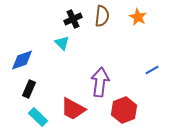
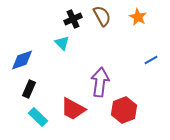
brown semicircle: rotated 35 degrees counterclockwise
blue line: moved 1 px left, 10 px up
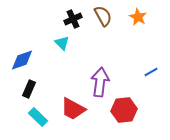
brown semicircle: moved 1 px right
blue line: moved 12 px down
red hexagon: rotated 15 degrees clockwise
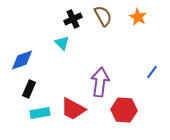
blue line: moved 1 px right; rotated 24 degrees counterclockwise
red hexagon: rotated 10 degrees clockwise
cyan rectangle: moved 2 px right, 4 px up; rotated 54 degrees counterclockwise
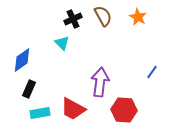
blue diamond: rotated 15 degrees counterclockwise
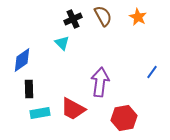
black rectangle: rotated 24 degrees counterclockwise
red hexagon: moved 8 px down; rotated 15 degrees counterclockwise
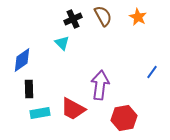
purple arrow: moved 3 px down
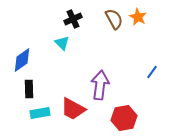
brown semicircle: moved 11 px right, 3 px down
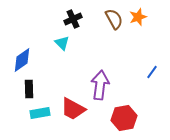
orange star: rotated 24 degrees clockwise
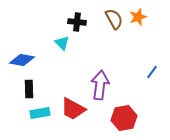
black cross: moved 4 px right, 3 px down; rotated 30 degrees clockwise
blue diamond: rotated 45 degrees clockwise
